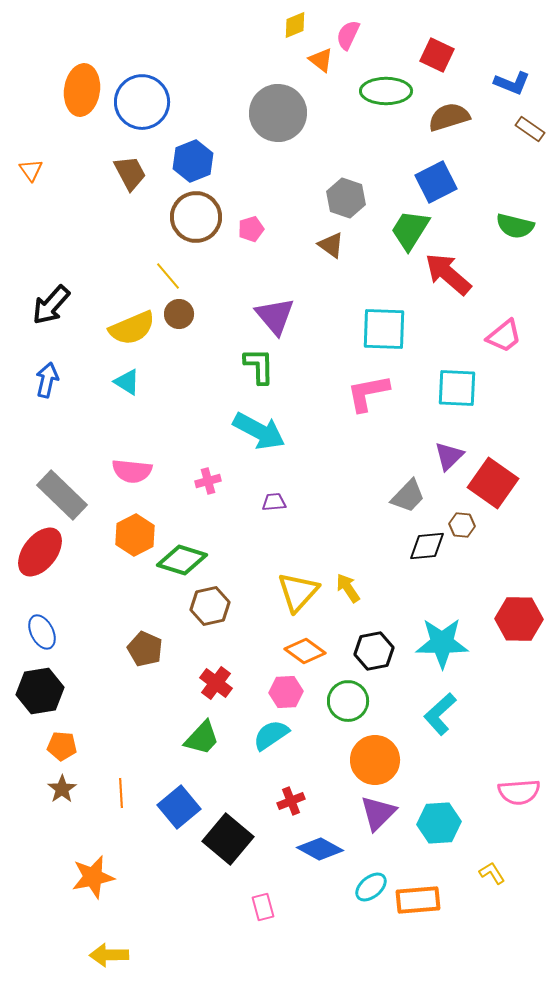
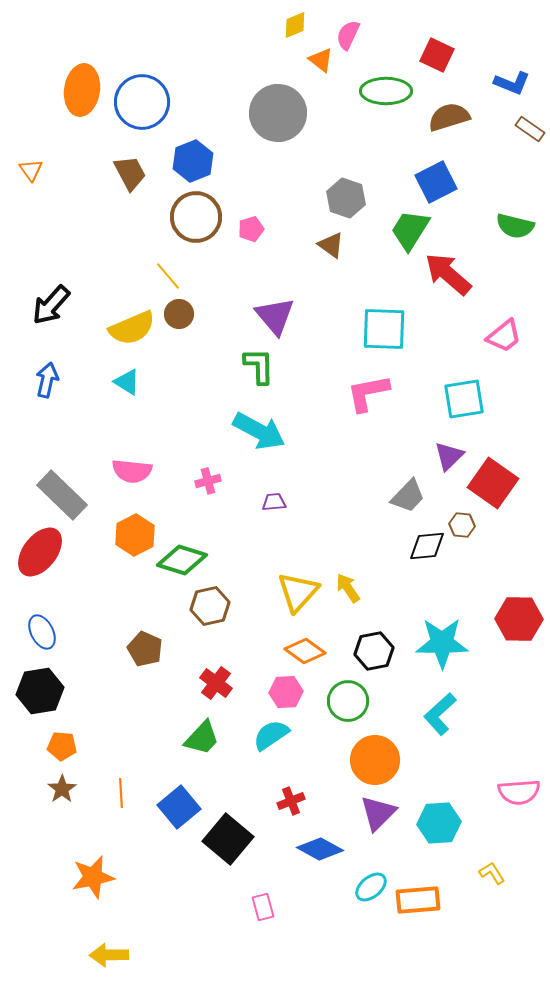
cyan square at (457, 388): moved 7 px right, 11 px down; rotated 12 degrees counterclockwise
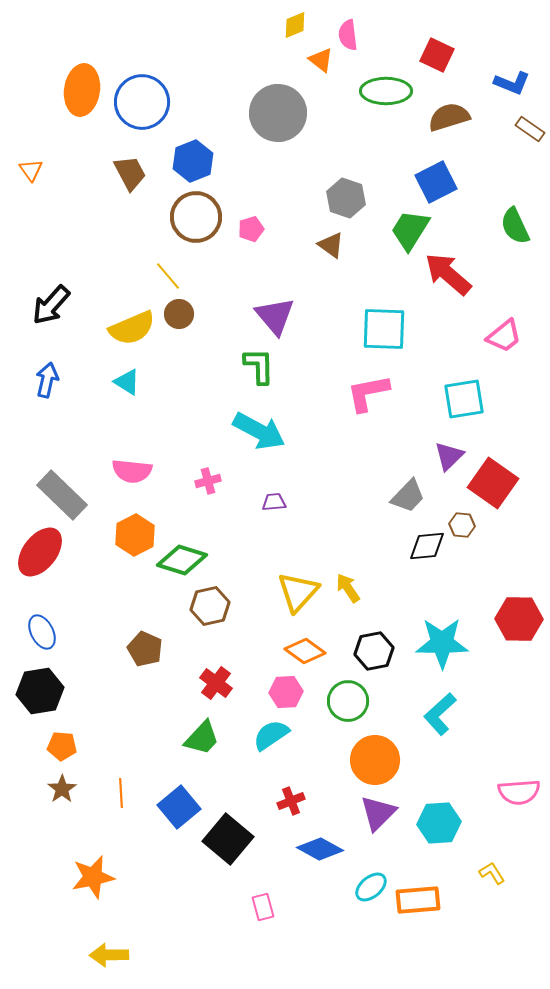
pink semicircle at (348, 35): rotated 32 degrees counterclockwise
green semicircle at (515, 226): rotated 51 degrees clockwise
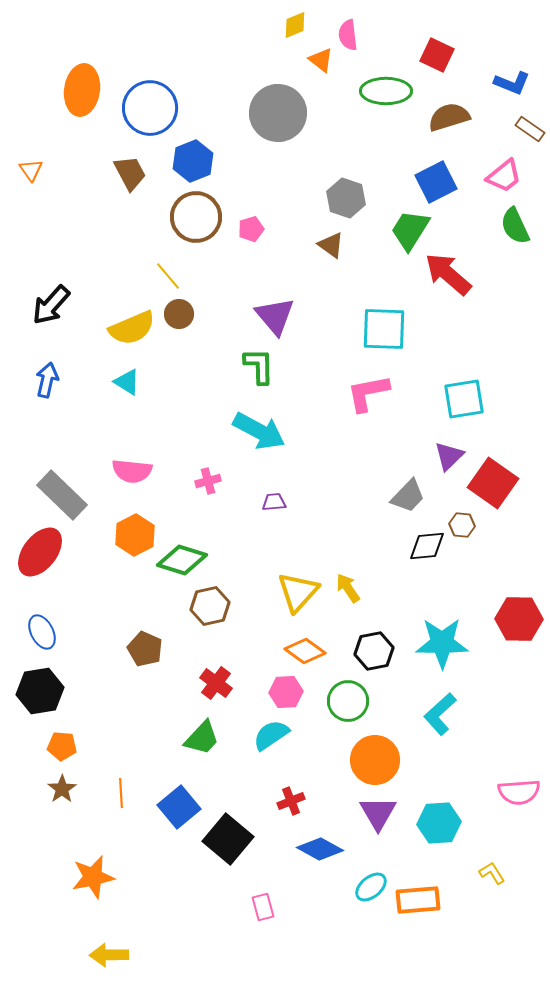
blue circle at (142, 102): moved 8 px right, 6 px down
pink trapezoid at (504, 336): moved 160 px up
purple triangle at (378, 813): rotated 15 degrees counterclockwise
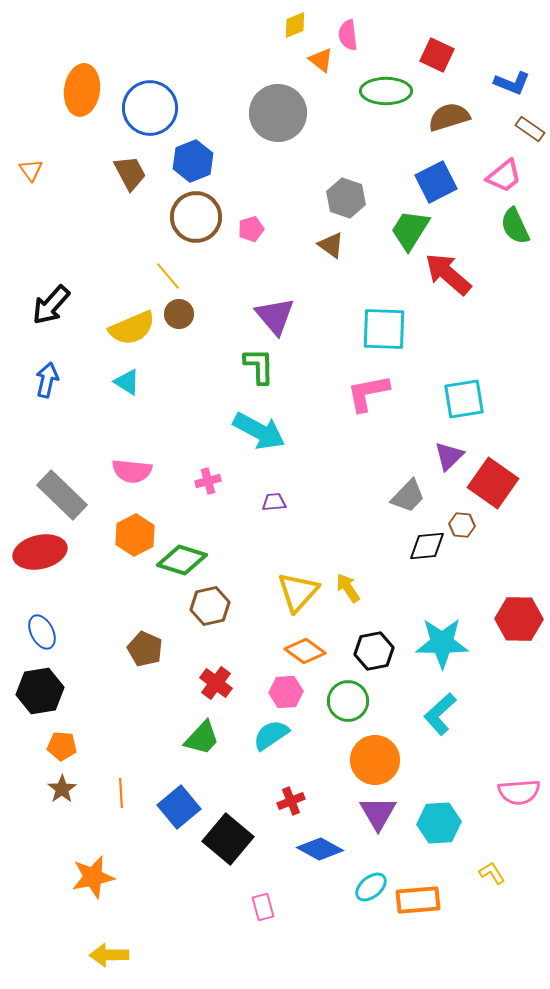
red ellipse at (40, 552): rotated 39 degrees clockwise
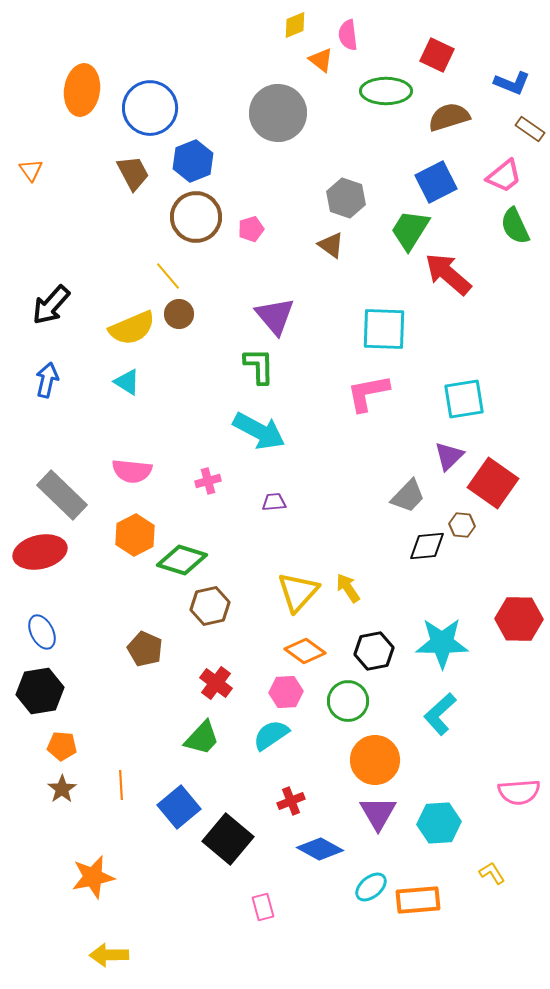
brown trapezoid at (130, 173): moved 3 px right
orange line at (121, 793): moved 8 px up
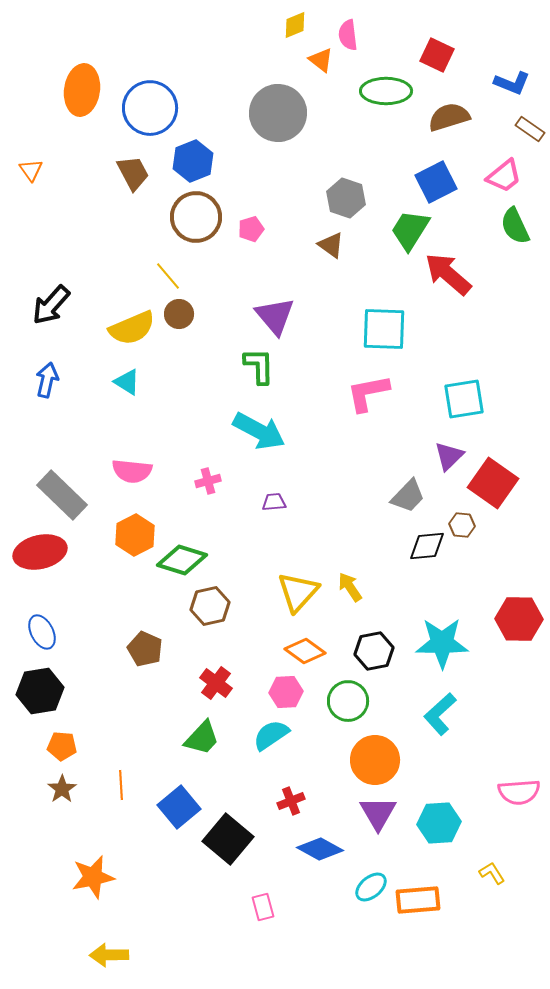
yellow arrow at (348, 588): moved 2 px right, 1 px up
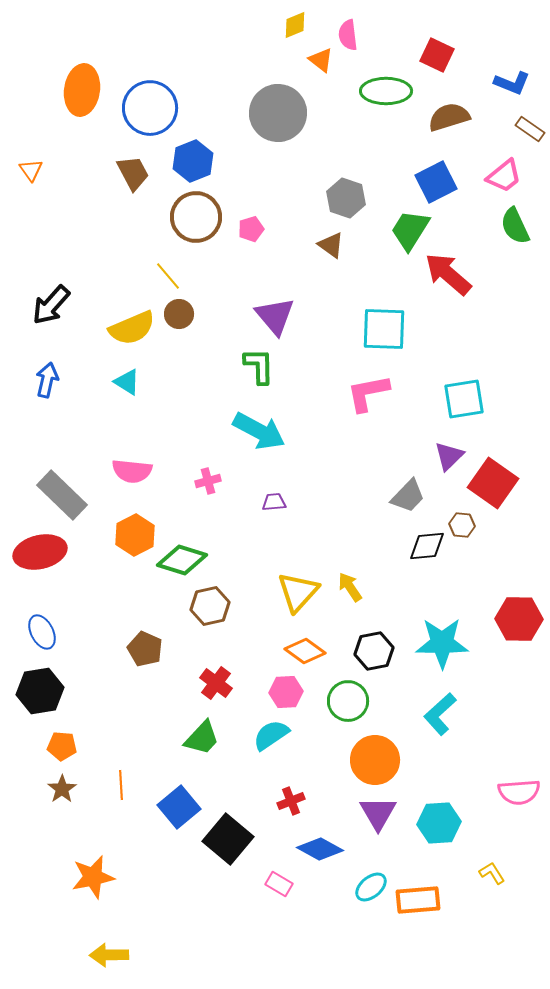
pink rectangle at (263, 907): moved 16 px right, 23 px up; rotated 44 degrees counterclockwise
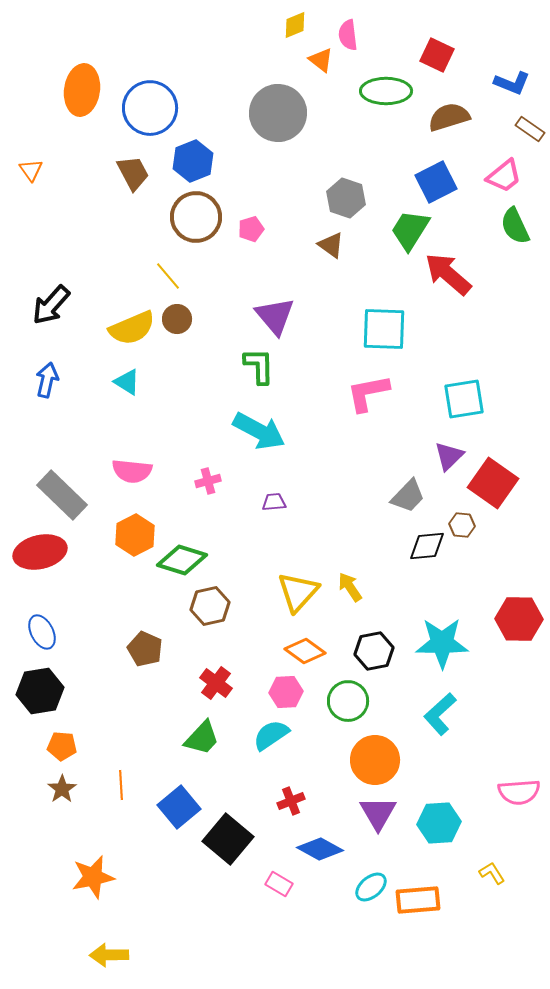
brown circle at (179, 314): moved 2 px left, 5 px down
